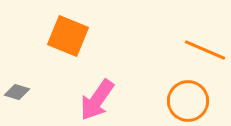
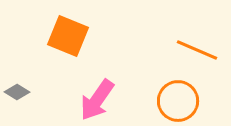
orange line: moved 8 px left
gray diamond: rotated 15 degrees clockwise
orange circle: moved 10 px left
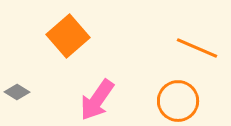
orange square: rotated 27 degrees clockwise
orange line: moved 2 px up
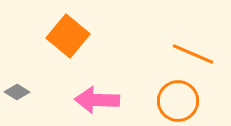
orange square: rotated 9 degrees counterclockwise
orange line: moved 4 px left, 6 px down
pink arrow: rotated 57 degrees clockwise
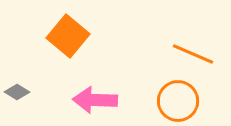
pink arrow: moved 2 px left
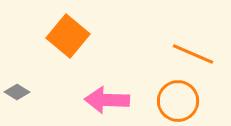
pink arrow: moved 12 px right
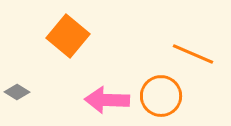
orange circle: moved 17 px left, 5 px up
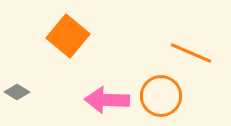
orange line: moved 2 px left, 1 px up
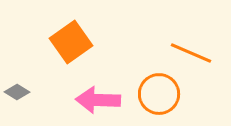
orange square: moved 3 px right, 6 px down; rotated 15 degrees clockwise
orange circle: moved 2 px left, 2 px up
pink arrow: moved 9 px left
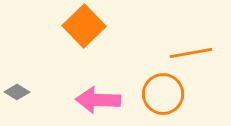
orange square: moved 13 px right, 16 px up; rotated 9 degrees counterclockwise
orange line: rotated 33 degrees counterclockwise
orange circle: moved 4 px right
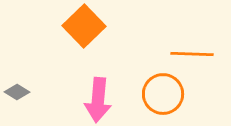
orange line: moved 1 px right, 1 px down; rotated 12 degrees clockwise
pink arrow: rotated 87 degrees counterclockwise
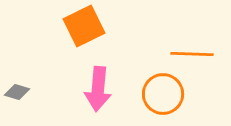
orange square: rotated 18 degrees clockwise
gray diamond: rotated 15 degrees counterclockwise
pink arrow: moved 11 px up
